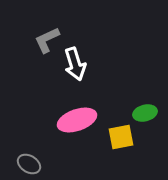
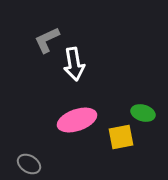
white arrow: moved 1 px left; rotated 8 degrees clockwise
green ellipse: moved 2 px left; rotated 30 degrees clockwise
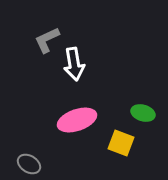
yellow square: moved 6 px down; rotated 32 degrees clockwise
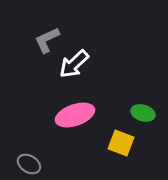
white arrow: rotated 56 degrees clockwise
pink ellipse: moved 2 px left, 5 px up
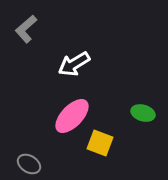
gray L-shape: moved 21 px left, 11 px up; rotated 16 degrees counterclockwise
white arrow: rotated 12 degrees clockwise
pink ellipse: moved 3 px left, 1 px down; rotated 27 degrees counterclockwise
yellow square: moved 21 px left
